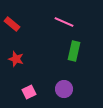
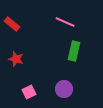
pink line: moved 1 px right
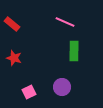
green rectangle: rotated 12 degrees counterclockwise
red star: moved 2 px left, 1 px up
purple circle: moved 2 px left, 2 px up
